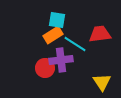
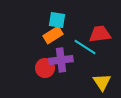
cyan line: moved 10 px right, 3 px down
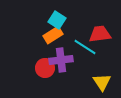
cyan square: rotated 24 degrees clockwise
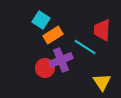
cyan square: moved 16 px left
red trapezoid: moved 2 px right, 4 px up; rotated 80 degrees counterclockwise
purple cross: rotated 15 degrees counterclockwise
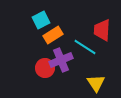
cyan square: rotated 30 degrees clockwise
yellow triangle: moved 6 px left, 1 px down
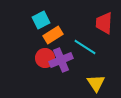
red trapezoid: moved 2 px right, 7 px up
red circle: moved 10 px up
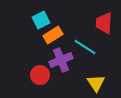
red circle: moved 5 px left, 17 px down
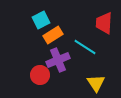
purple cross: moved 3 px left
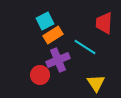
cyan square: moved 4 px right, 1 px down
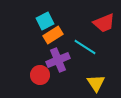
red trapezoid: rotated 115 degrees counterclockwise
